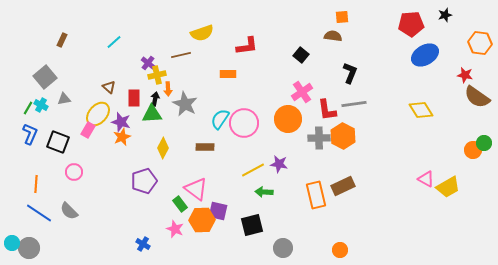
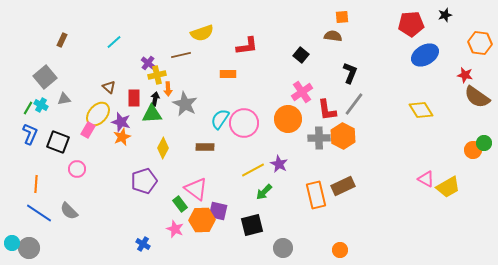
gray line at (354, 104): rotated 45 degrees counterclockwise
purple star at (279, 164): rotated 18 degrees clockwise
pink circle at (74, 172): moved 3 px right, 3 px up
green arrow at (264, 192): rotated 48 degrees counterclockwise
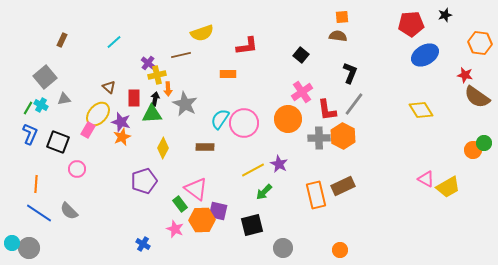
brown semicircle at (333, 36): moved 5 px right
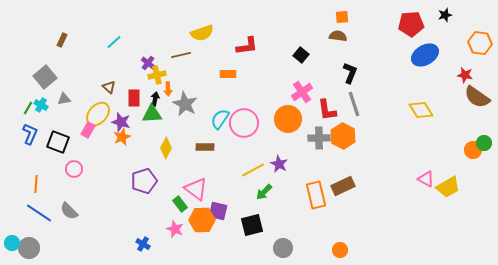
gray line at (354, 104): rotated 55 degrees counterclockwise
yellow diamond at (163, 148): moved 3 px right
pink circle at (77, 169): moved 3 px left
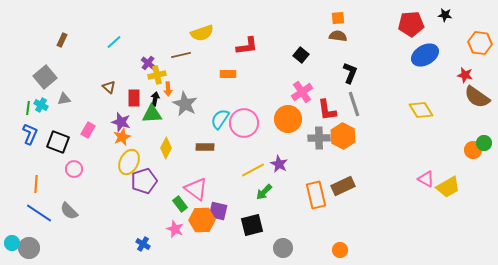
black star at (445, 15): rotated 24 degrees clockwise
orange square at (342, 17): moved 4 px left, 1 px down
green line at (28, 108): rotated 24 degrees counterclockwise
yellow ellipse at (98, 114): moved 31 px right, 48 px down; rotated 15 degrees counterclockwise
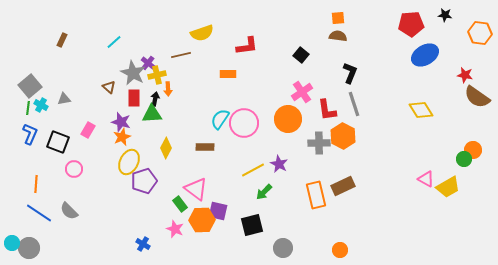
orange hexagon at (480, 43): moved 10 px up
gray square at (45, 77): moved 15 px left, 9 px down
gray star at (185, 104): moved 52 px left, 31 px up
gray cross at (319, 138): moved 5 px down
green circle at (484, 143): moved 20 px left, 16 px down
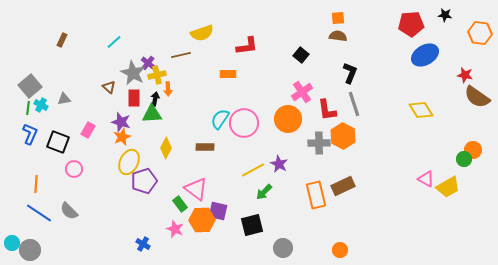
gray circle at (29, 248): moved 1 px right, 2 px down
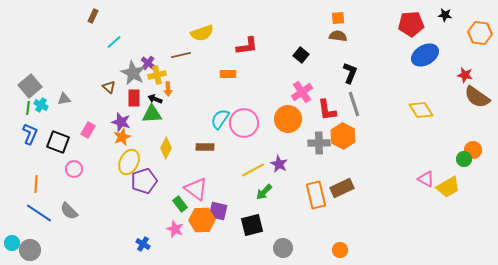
brown rectangle at (62, 40): moved 31 px right, 24 px up
black arrow at (155, 99): rotated 80 degrees counterclockwise
brown rectangle at (343, 186): moved 1 px left, 2 px down
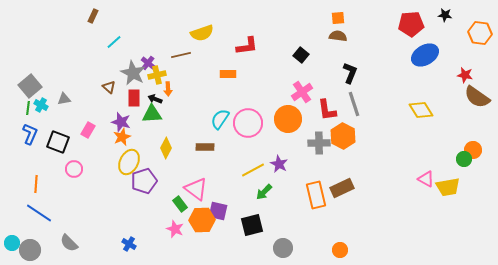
pink circle at (244, 123): moved 4 px right
yellow trapezoid at (448, 187): rotated 20 degrees clockwise
gray semicircle at (69, 211): moved 32 px down
blue cross at (143, 244): moved 14 px left
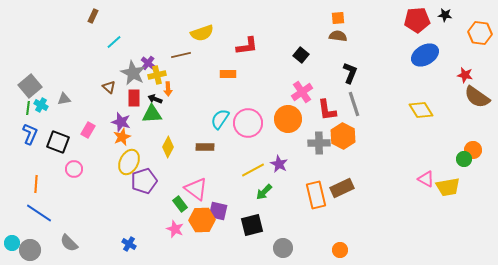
red pentagon at (411, 24): moved 6 px right, 4 px up
yellow diamond at (166, 148): moved 2 px right, 1 px up
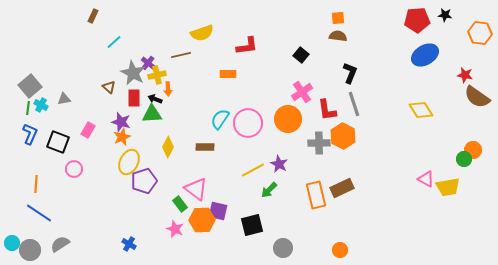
green arrow at (264, 192): moved 5 px right, 2 px up
gray semicircle at (69, 243): moved 9 px left, 1 px down; rotated 102 degrees clockwise
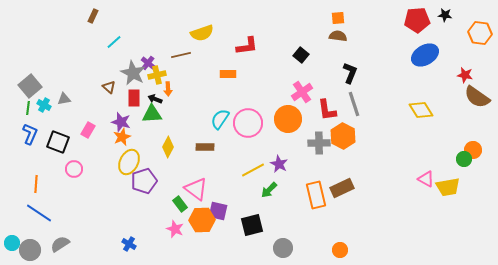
cyan cross at (41, 105): moved 3 px right
